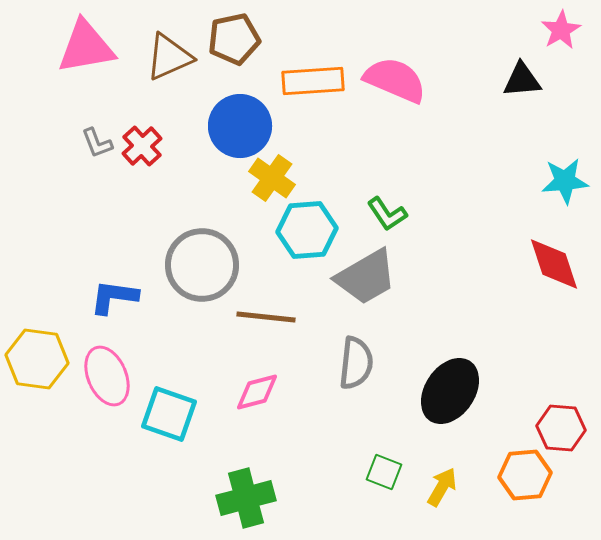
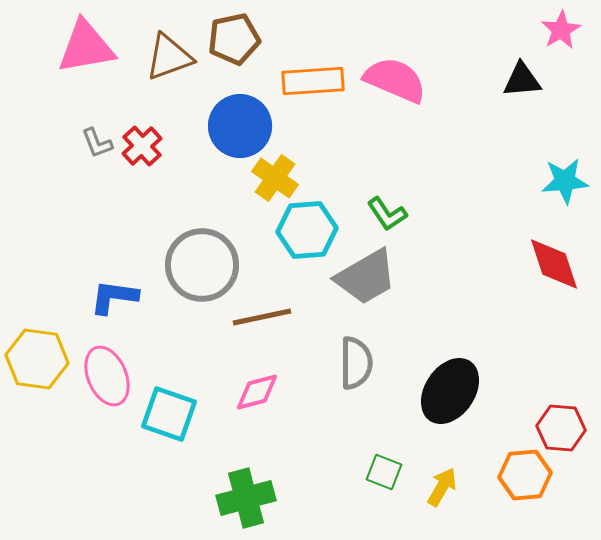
brown triangle: rotated 4 degrees clockwise
yellow cross: moved 3 px right
brown line: moved 4 px left; rotated 18 degrees counterclockwise
gray semicircle: rotated 6 degrees counterclockwise
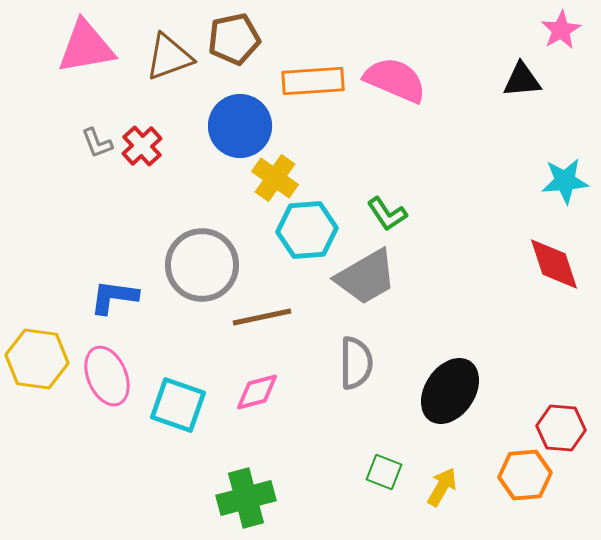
cyan square: moved 9 px right, 9 px up
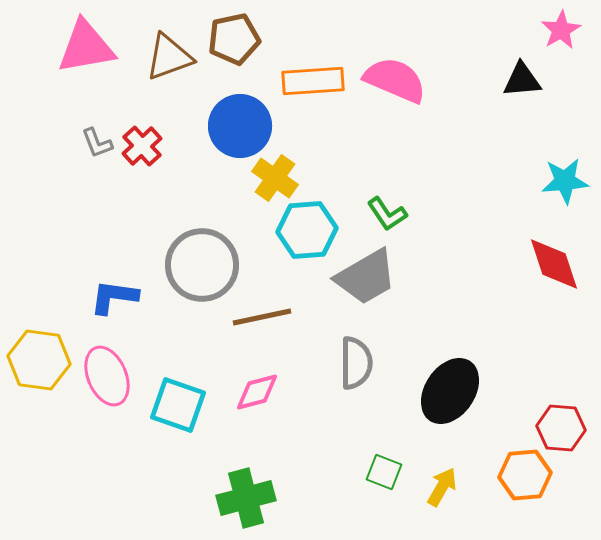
yellow hexagon: moved 2 px right, 1 px down
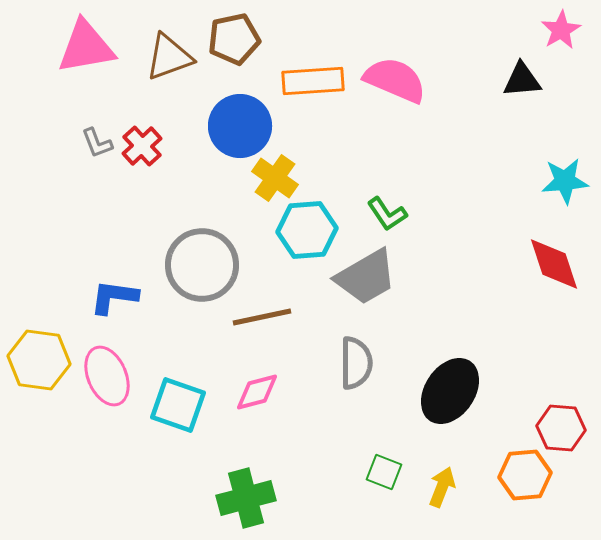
yellow arrow: rotated 9 degrees counterclockwise
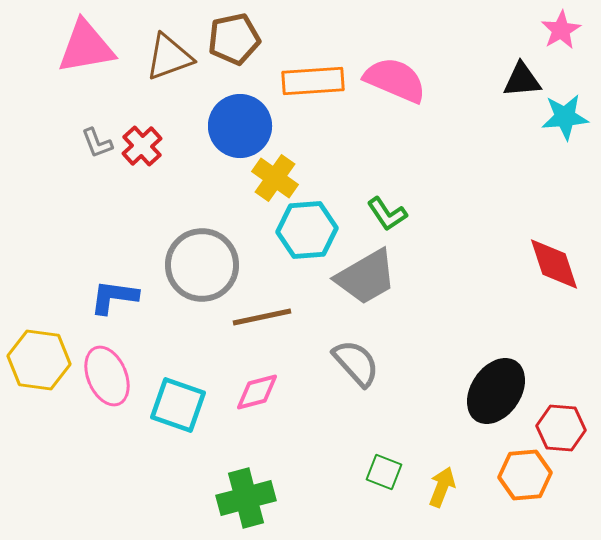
cyan star: moved 64 px up
gray semicircle: rotated 42 degrees counterclockwise
black ellipse: moved 46 px right
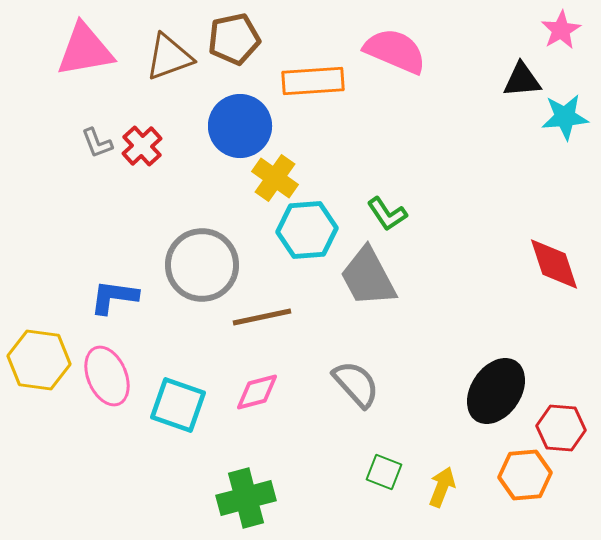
pink triangle: moved 1 px left, 3 px down
pink semicircle: moved 29 px up
gray trapezoid: moved 2 px right; rotated 92 degrees clockwise
gray semicircle: moved 21 px down
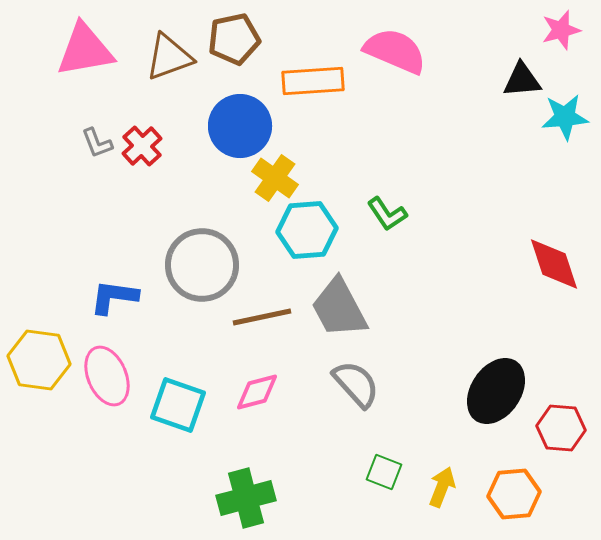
pink star: rotated 15 degrees clockwise
gray trapezoid: moved 29 px left, 31 px down
orange hexagon: moved 11 px left, 19 px down
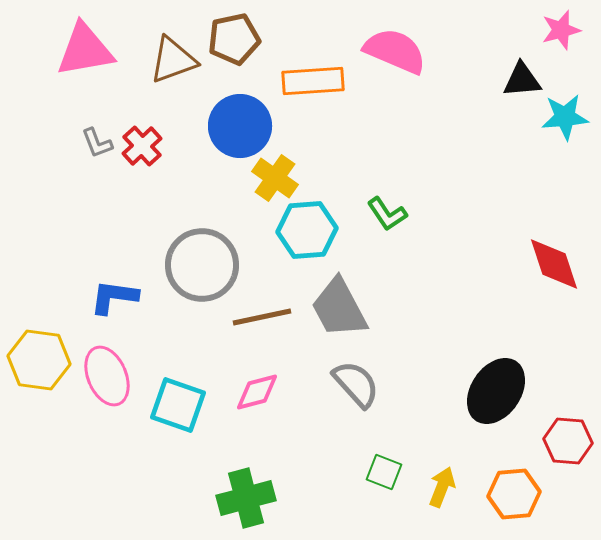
brown triangle: moved 4 px right, 3 px down
red hexagon: moved 7 px right, 13 px down
